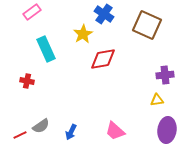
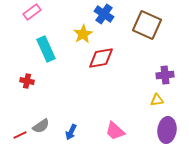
red diamond: moved 2 px left, 1 px up
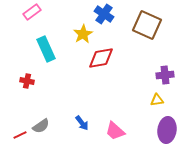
blue arrow: moved 11 px right, 9 px up; rotated 63 degrees counterclockwise
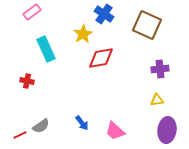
purple cross: moved 5 px left, 6 px up
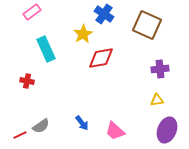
purple ellipse: rotated 15 degrees clockwise
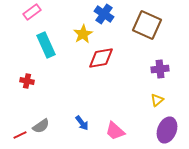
cyan rectangle: moved 4 px up
yellow triangle: rotated 32 degrees counterclockwise
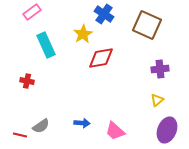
blue arrow: rotated 49 degrees counterclockwise
red line: rotated 40 degrees clockwise
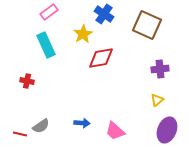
pink rectangle: moved 17 px right
red line: moved 1 px up
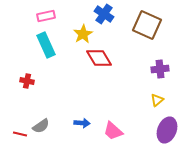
pink rectangle: moved 3 px left, 4 px down; rotated 24 degrees clockwise
red diamond: moved 2 px left; rotated 68 degrees clockwise
pink trapezoid: moved 2 px left
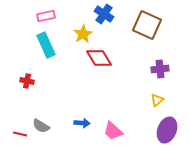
gray semicircle: rotated 66 degrees clockwise
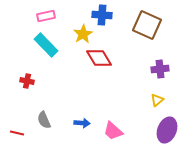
blue cross: moved 2 px left, 1 px down; rotated 30 degrees counterclockwise
cyan rectangle: rotated 20 degrees counterclockwise
gray semicircle: moved 3 px right, 6 px up; rotated 36 degrees clockwise
red line: moved 3 px left, 1 px up
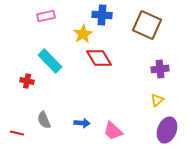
cyan rectangle: moved 4 px right, 16 px down
